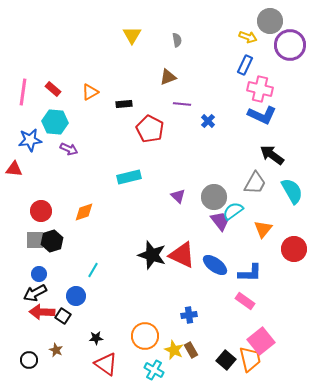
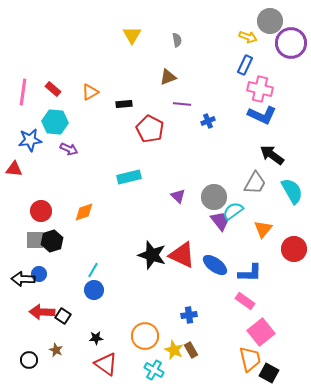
purple circle at (290, 45): moved 1 px right, 2 px up
blue cross at (208, 121): rotated 24 degrees clockwise
black arrow at (35, 293): moved 12 px left, 14 px up; rotated 30 degrees clockwise
blue circle at (76, 296): moved 18 px right, 6 px up
pink square at (261, 341): moved 9 px up
black square at (226, 360): moved 43 px right, 13 px down; rotated 12 degrees counterclockwise
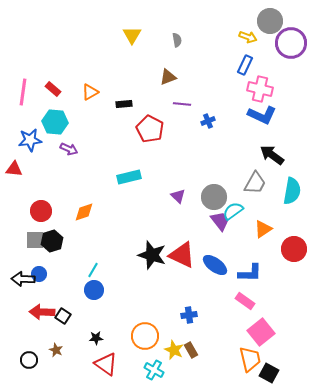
cyan semicircle at (292, 191): rotated 40 degrees clockwise
orange triangle at (263, 229): rotated 18 degrees clockwise
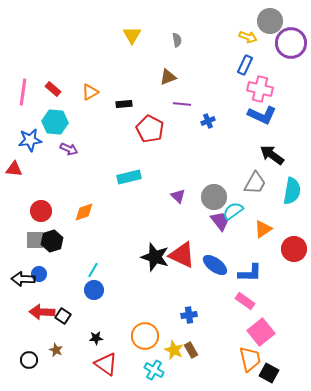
black star at (152, 255): moved 3 px right, 2 px down
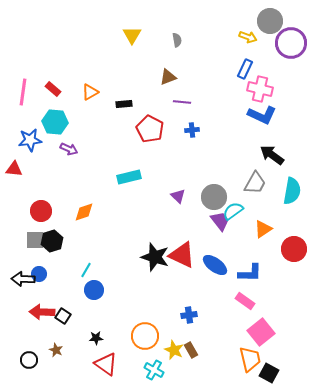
blue rectangle at (245, 65): moved 4 px down
purple line at (182, 104): moved 2 px up
blue cross at (208, 121): moved 16 px left, 9 px down; rotated 16 degrees clockwise
cyan line at (93, 270): moved 7 px left
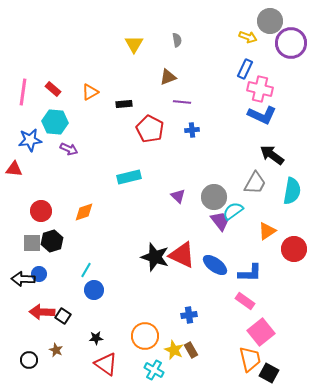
yellow triangle at (132, 35): moved 2 px right, 9 px down
orange triangle at (263, 229): moved 4 px right, 2 px down
gray square at (35, 240): moved 3 px left, 3 px down
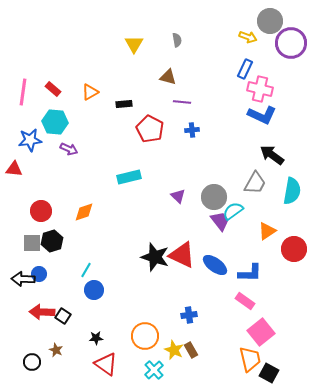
brown triangle at (168, 77): rotated 36 degrees clockwise
black circle at (29, 360): moved 3 px right, 2 px down
cyan cross at (154, 370): rotated 18 degrees clockwise
